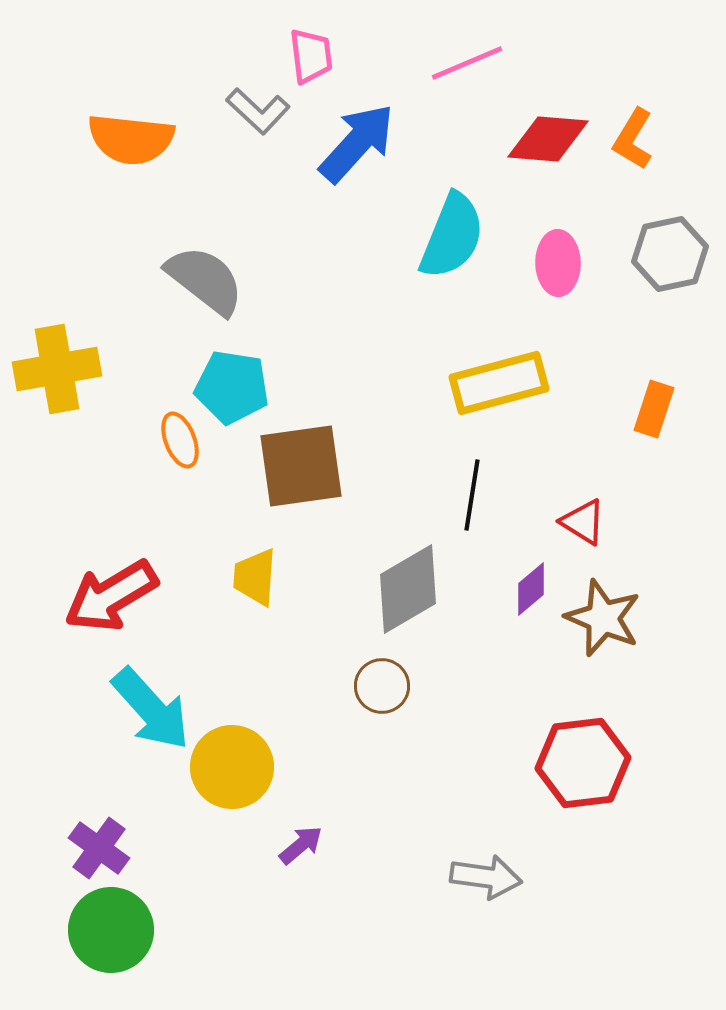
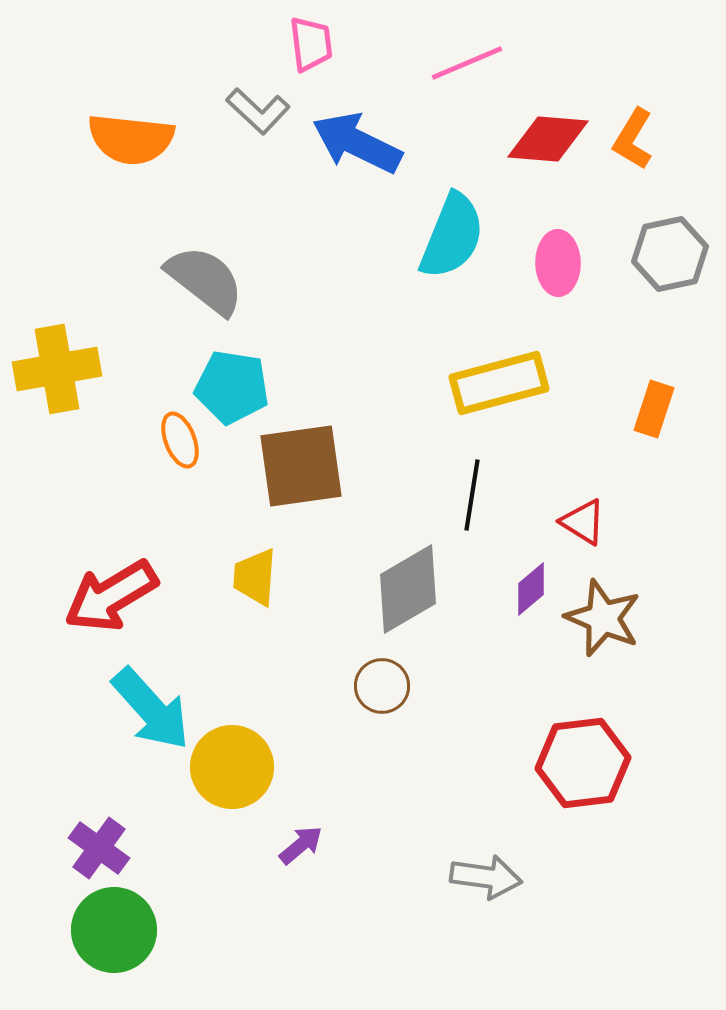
pink trapezoid: moved 12 px up
blue arrow: rotated 106 degrees counterclockwise
green circle: moved 3 px right
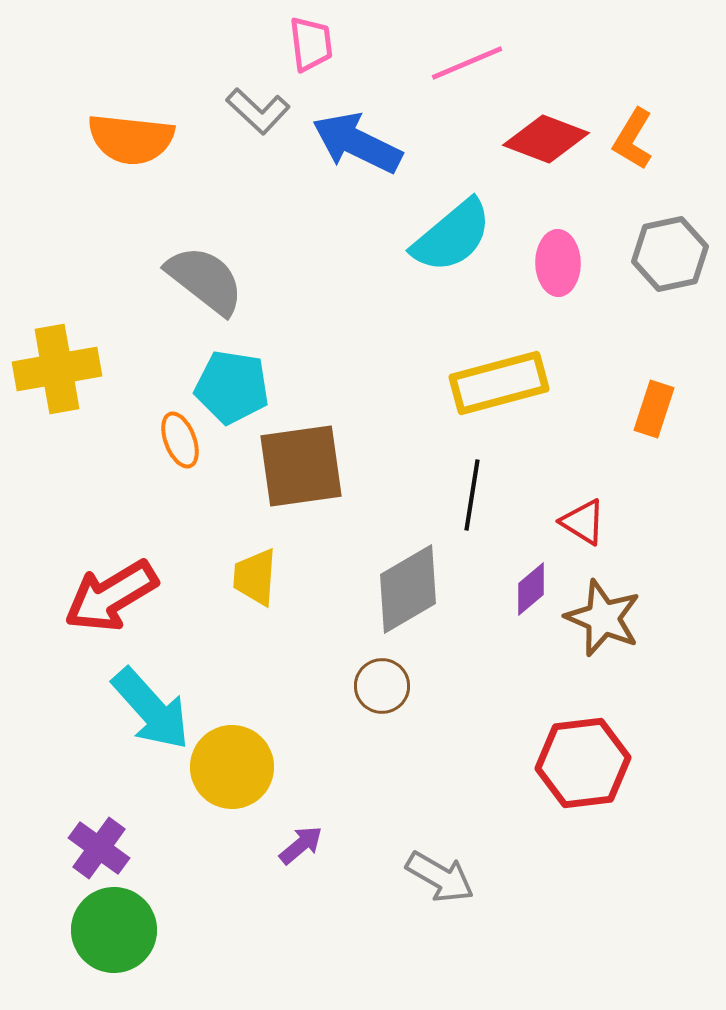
red diamond: moved 2 px left; rotated 16 degrees clockwise
cyan semicircle: rotated 28 degrees clockwise
gray arrow: moved 46 px left; rotated 22 degrees clockwise
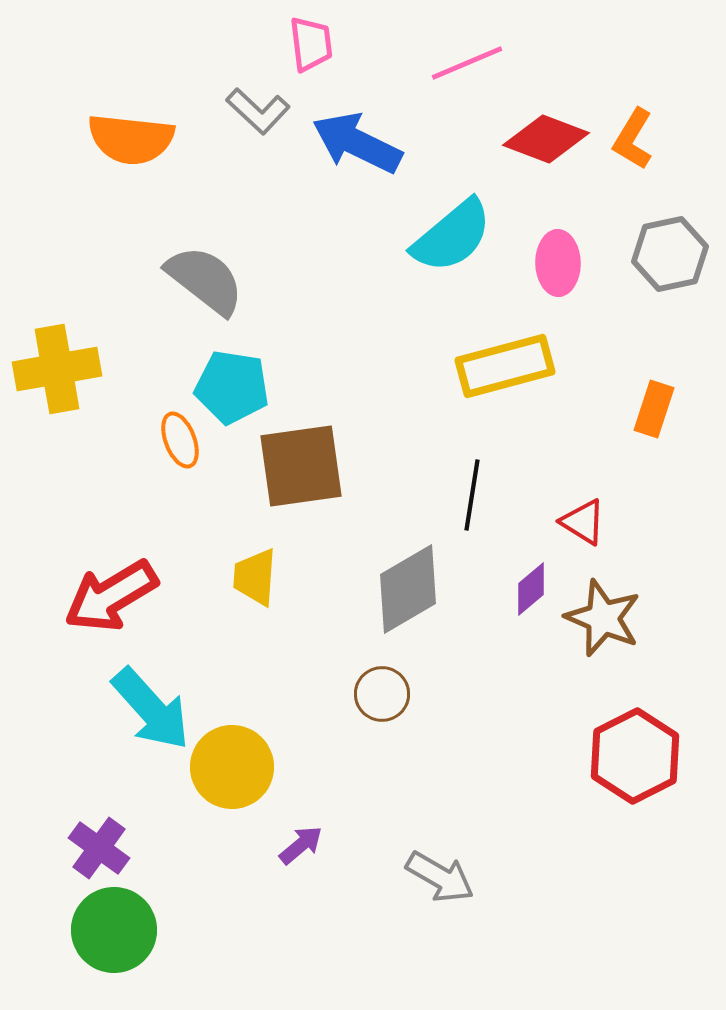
yellow rectangle: moved 6 px right, 17 px up
brown circle: moved 8 px down
red hexagon: moved 52 px right, 7 px up; rotated 20 degrees counterclockwise
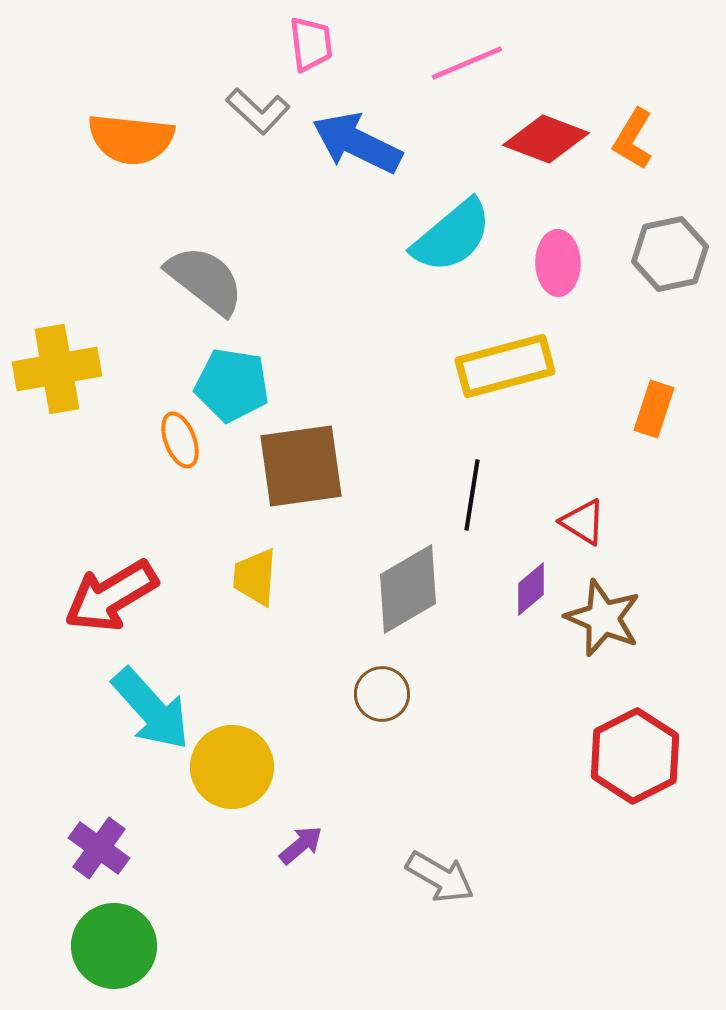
cyan pentagon: moved 2 px up
green circle: moved 16 px down
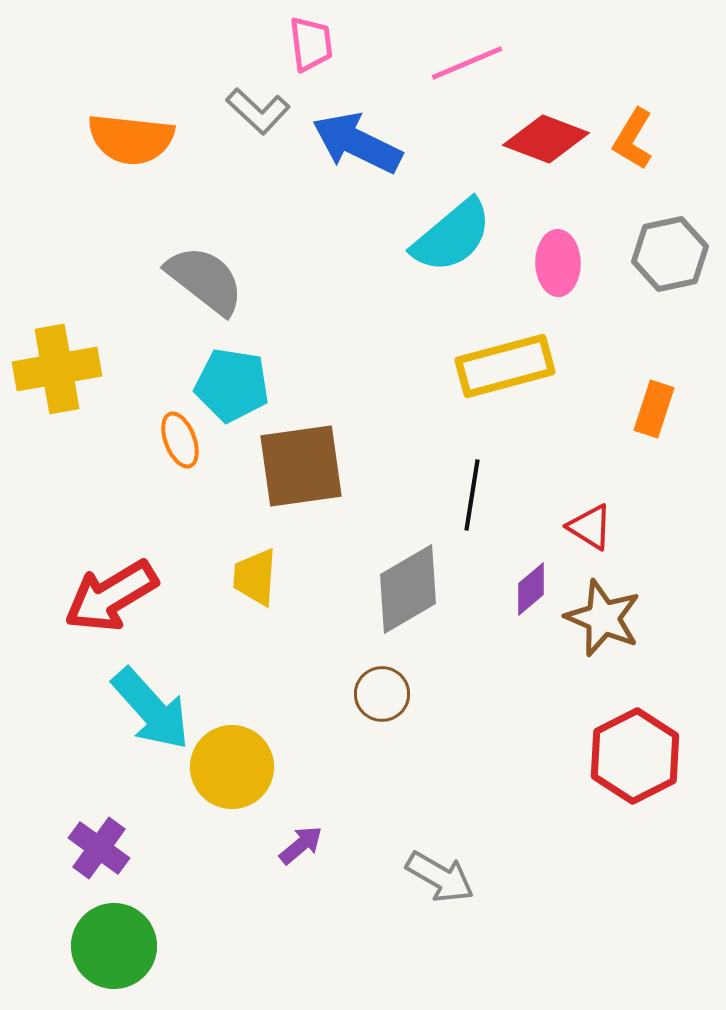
red triangle: moved 7 px right, 5 px down
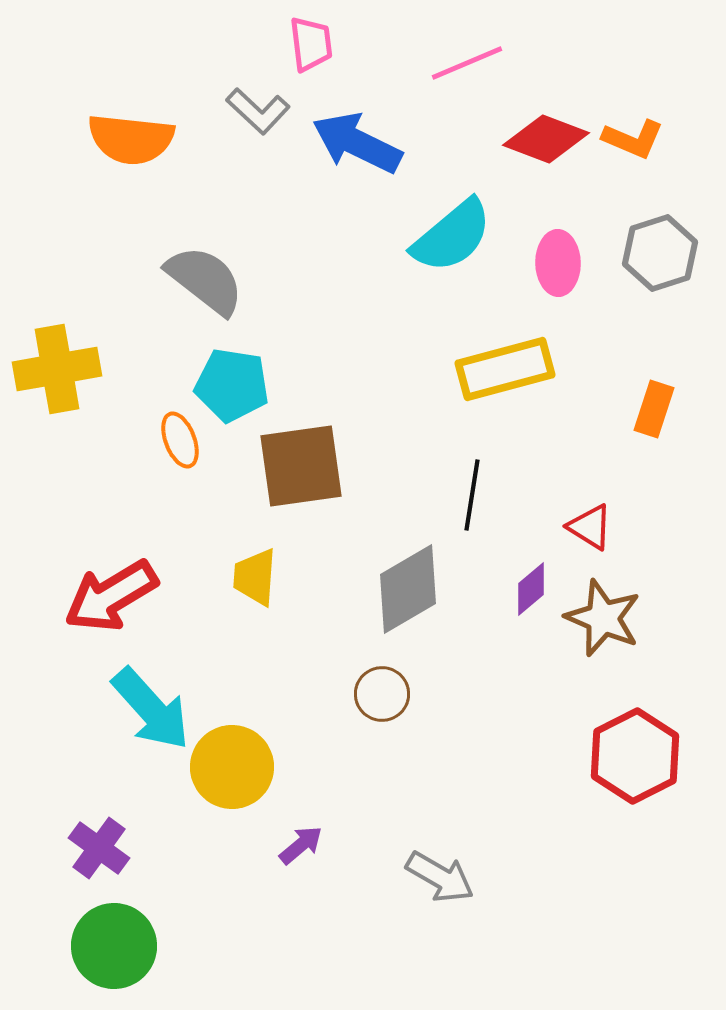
orange L-shape: rotated 98 degrees counterclockwise
gray hexagon: moved 10 px left, 1 px up; rotated 6 degrees counterclockwise
yellow rectangle: moved 3 px down
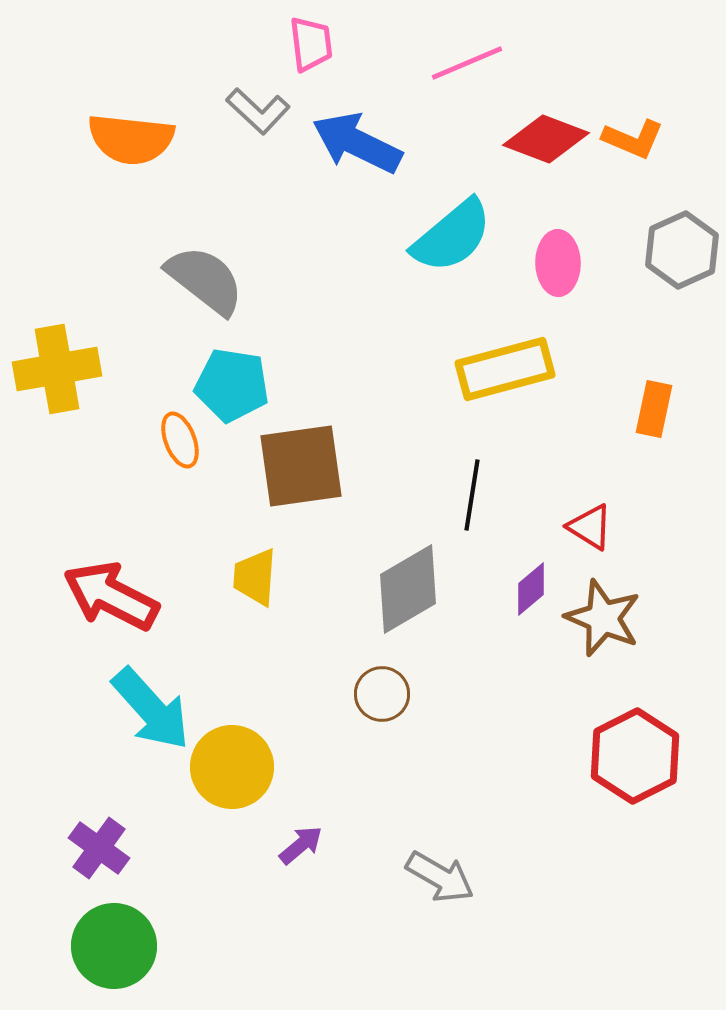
gray hexagon: moved 22 px right, 3 px up; rotated 6 degrees counterclockwise
orange rectangle: rotated 6 degrees counterclockwise
red arrow: rotated 58 degrees clockwise
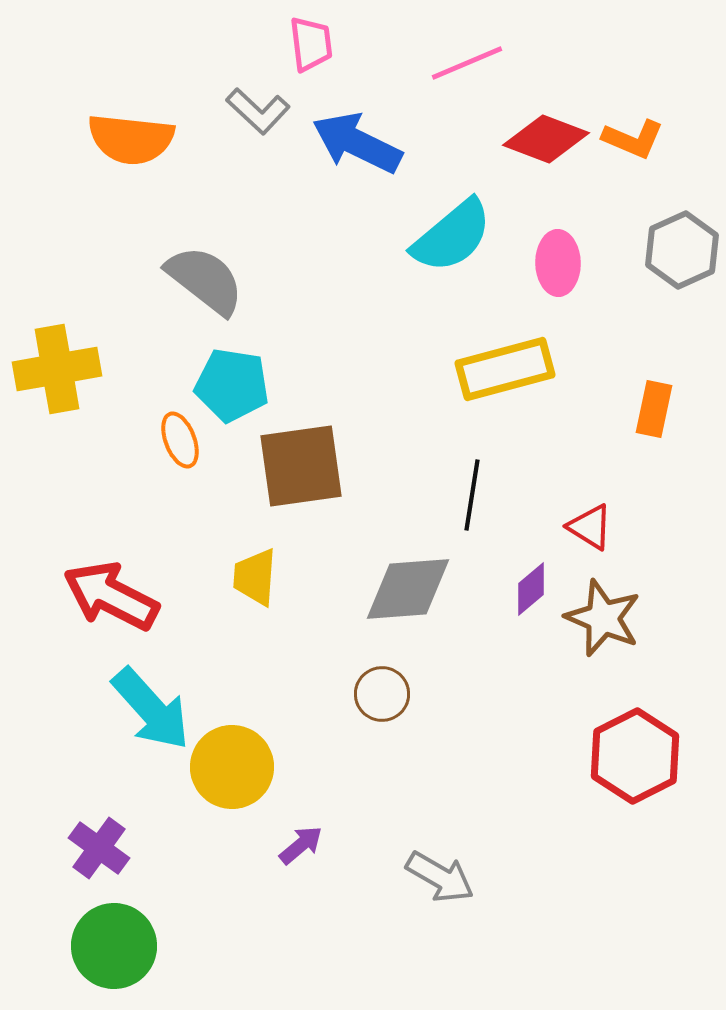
gray diamond: rotated 26 degrees clockwise
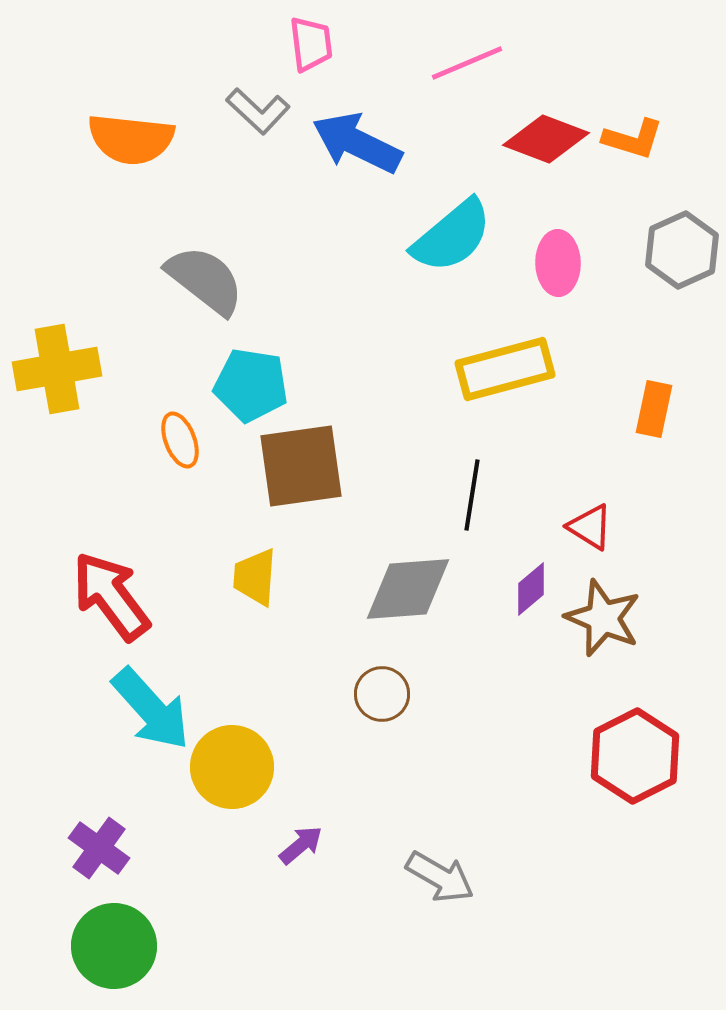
orange L-shape: rotated 6 degrees counterclockwise
cyan pentagon: moved 19 px right
red arrow: rotated 26 degrees clockwise
